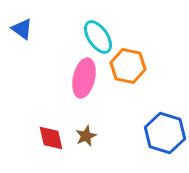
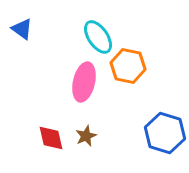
pink ellipse: moved 4 px down
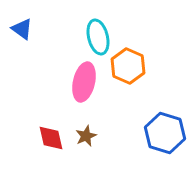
cyan ellipse: rotated 20 degrees clockwise
orange hexagon: rotated 12 degrees clockwise
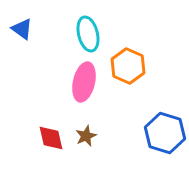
cyan ellipse: moved 10 px left, 3 px up
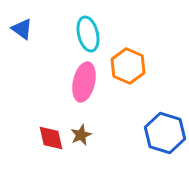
brown star: moved 5 px left, 1 px up
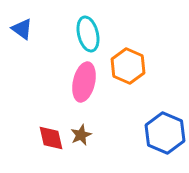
blue hexagon: rotated 6 degrees clockwise
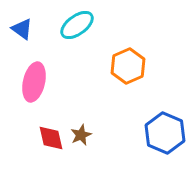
cyan ellipse: moved 11 px left, 9 px up; rotated 68 degrees clockwise
orange hexagon: rotated 12 degrees clockwise
pink ellipse: moved 50 px left
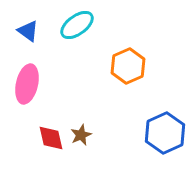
blue triangle: moved 6 px right, 2 px down
pink ellipse: moved 7 px left, 2 px down
blue hexagon: rotated 12 degrees clockwise
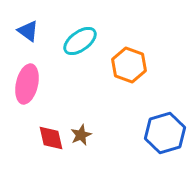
cyan ellipse: moved 3 px right, 16 px down
orange hexagon: moved 1 px right, 1 px up; rotated 16 degrees counterclockwise
blue hexagon: rotated 9 degrees clockwise
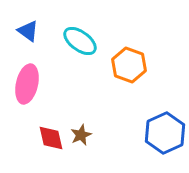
cyan ellipse: rotated 72 degrees clockwise
blue hexagon: rotated 9 degrees counterclockwise
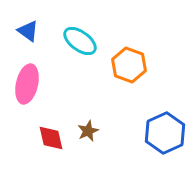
brown star: moved 7 px right, 4 px up
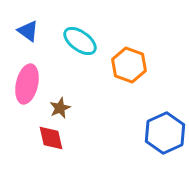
brown star: moved 28 px left, 23 px up
